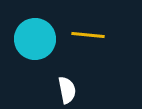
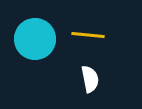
white semicircle: moved 23 px right, 11 px up
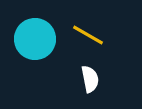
yellow line: rotated 24 degrees clockwise
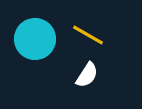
white semicircle: moved 3 px left, 4 px up; rotated 44 degrees clockwise
